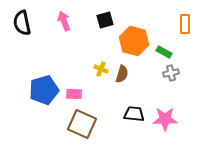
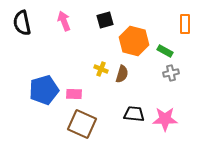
green rectangle: moved 1 px right, 1 px up
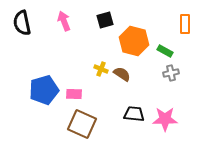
brown semicircle: rotated 72 degrees counterclockwise
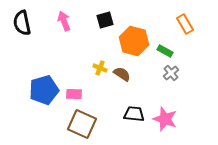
orange rectangle: rotated 30 degrees counterclockwise
yellow cross: moved 1 px left, 1 px up
gray cross: rotated 28 degrees counterclockwise
pink star: rotated 20 degrees clockwise
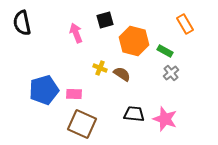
pink arrow: moved 12 px right, 12 px down
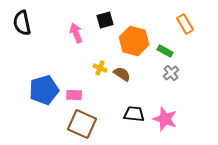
pink rectangle: moved 1 px down
